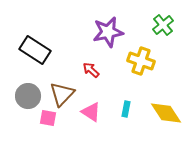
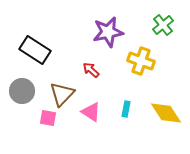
gray circle: moved 6 px left, 5 px up
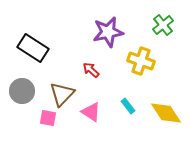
black rectangle: moved 2 px left, 2 px up
cyan rectangle: moved 2 px right, 3 px up; rotated 49 degrees counterclockwise
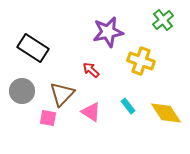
green cross: moved 5 px up
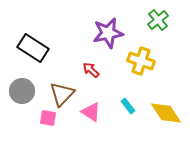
green cross: moved 5 px left
purple star: moved 1 px down
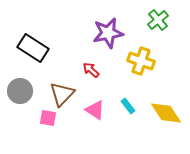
gray circle: moved 2 px left
pink triangle: moved 4 px right, 2 px up
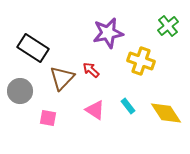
green cross: moved 10 px right, 6 px down
brown triangle: moved 16 px up
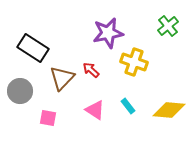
yellow cross: moved 7 px left, 1 px down
yellow diamond: moved 3 px right, 3 px up; rotated 52 degrees counterclockwise
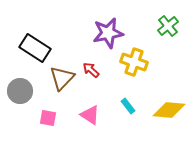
black rectangle: moved 2 px right
pink triangle: moved 5 px left, 5 px down
